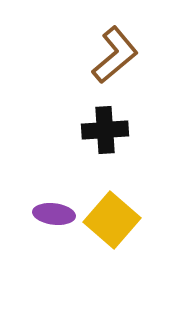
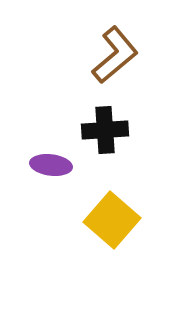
purple ellipse: moved 3 px left, 49 px up
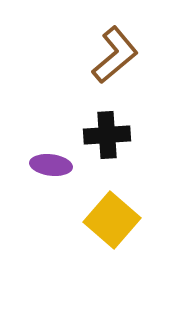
black cross: moved 2 px right, 5 px down
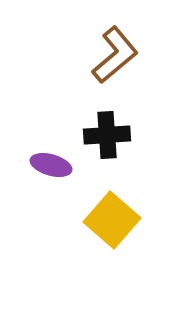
purple ellipse: rotated 9 degrees clockwise
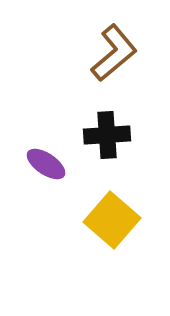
brown L-shape: moved 1 px left, 2 px up
purple ellipse: moved 5 px left, 1 px up; rotated 18 degrees clockwise
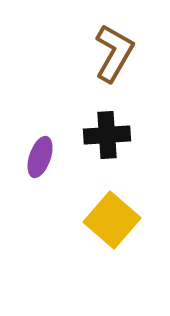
brown L-shape: rotated 20 degrees counterclockwise
purple ellipse: moved 6 px left, 7 px up; rotated 75 degrees clockwise
